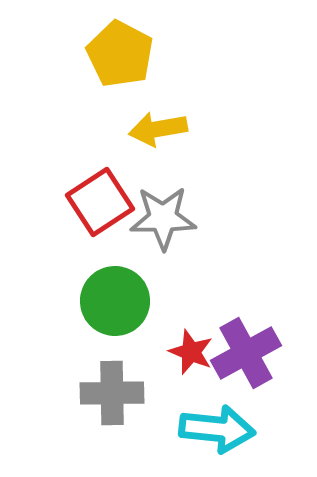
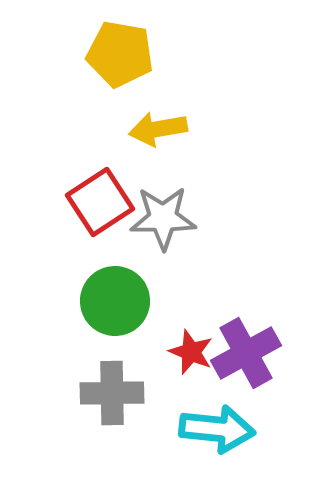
yellow pentagon: rotated 18 degrees counterclockwise
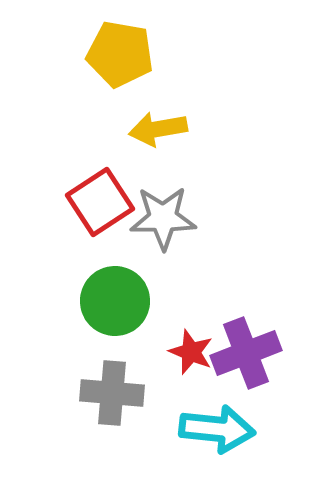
purple cross: rotated 8 degrees clockwise
gray cross: rotated 6 degrees clockwise
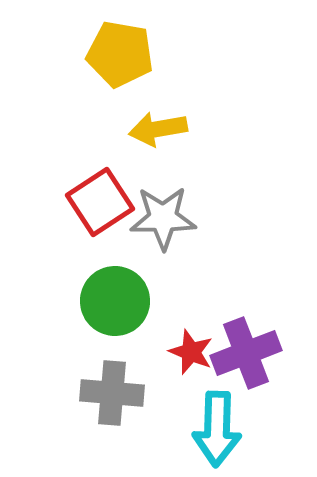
cyan arrow: rotated 86 degrees clockwise
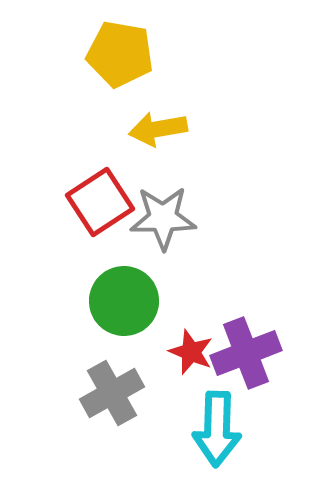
green circle: moved 9 px right
gray cross: rotated 34 degrees counterclockwise
